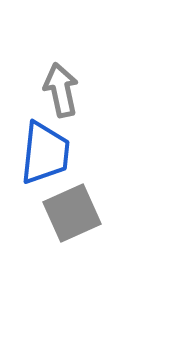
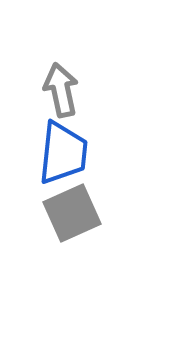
blue trapezoid: moved 18 px right
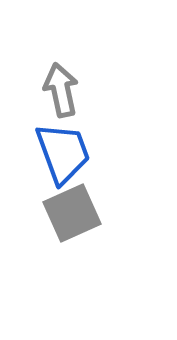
blue trapezoid: rotated 26 degrees counterclockwise
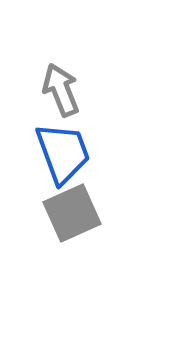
gray arrow: rotated 10 degrees counterclockwise
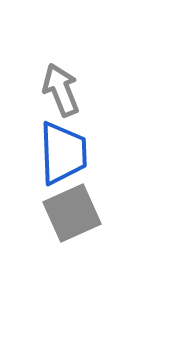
blue trapezoid: rotated 18 degrees clockwise
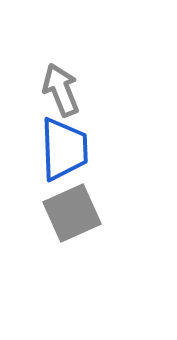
blue trapezoid: moved 1 px right, 4 px up
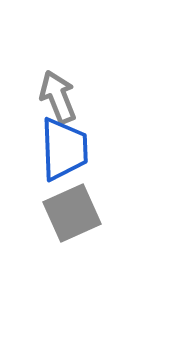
gray arrow: moved 3 px left, 7 px down
